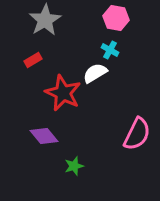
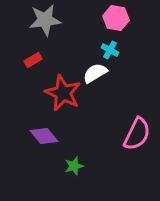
gray star: rotated 24 degrees clockwise
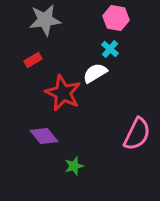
cyan cross: moved 1 px up; rotated 12 degrees clockwise
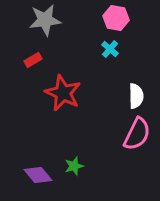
white semicircle: moved 41 px right, 23 px down; rotated 120 degrees clockwise
purple diamond: moved 6 px left, 39 px down
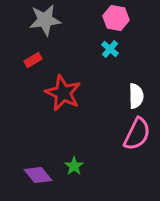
green star: rotated 18 degrees counterclockwise
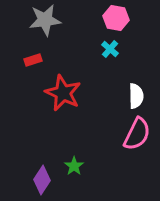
red rectangle: rotated 12 degrees clockwise
purple diamond: moved 4 px right, 5 px down; rotated 72 degrees clockwise
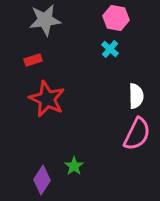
red star: moved 16 px left, 6 px down
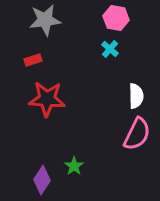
red star: rotated 21 degrees counterclockwise
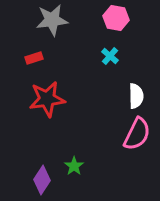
gray star: moved 7 px right
cyan cross: moved 7 px down
red rectangle: moved 1 px right, 2 px up
red star: rotated 12 degrees counterclockwise
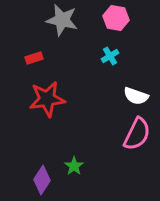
gray star: moved 10 px right; rotated 20 degrees clockwise
cyan cross: rotated 18 degrees clockwise
white semicircle: rotated 110 degrees clockwise
